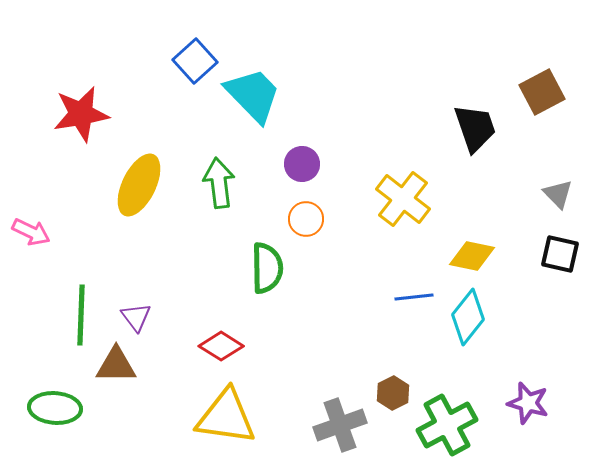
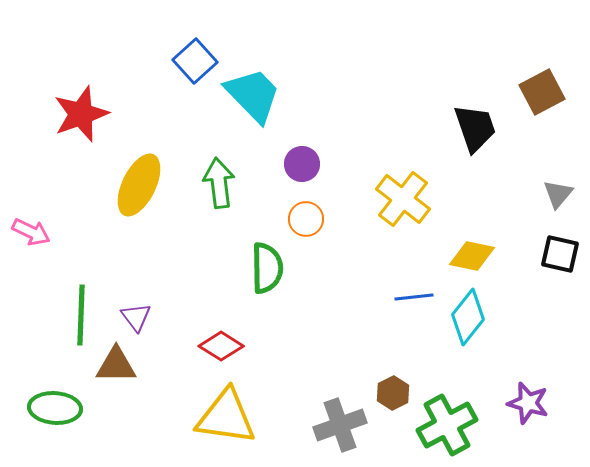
red star: rotated 10 degrees counterclockwise
gray triangle: rotated 24 degrees clockwise
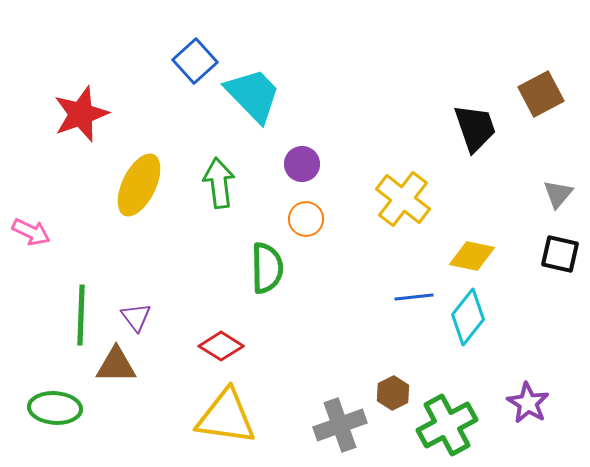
brown square: moved 1 px left, 2 px down
purple star: rotated 15 degrees clockwise
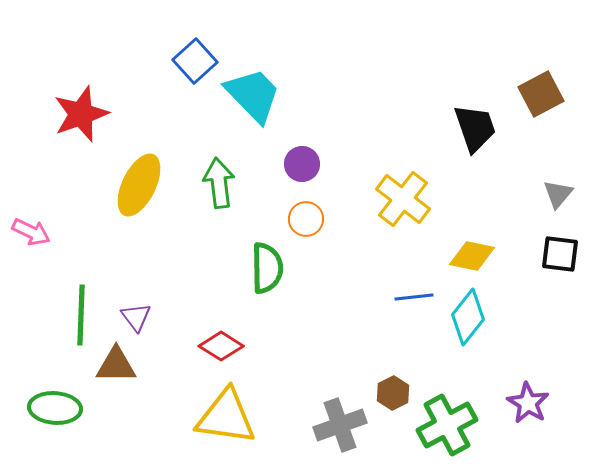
black square: rotated 6 degrees counterclockwise
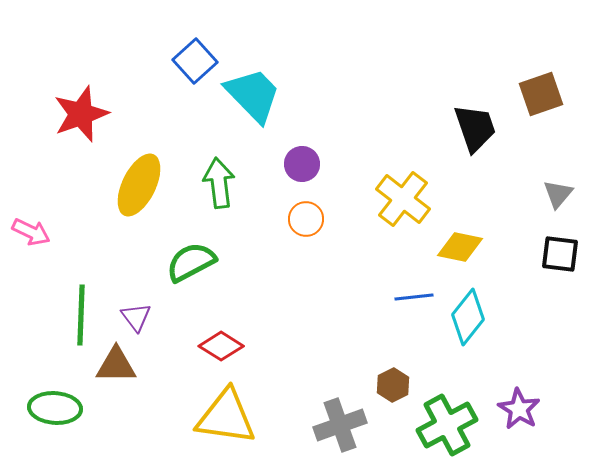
brown square: rotated 9 degrees clockwise
yellow diamond: moved 12 px left, 9 px up
green semicircle: moved 76 px left, 6 px up; rotated 117 degrees counterclockwise
brown hexagon: moved 8 px up
purple star: moved 9 px left, 6 px down
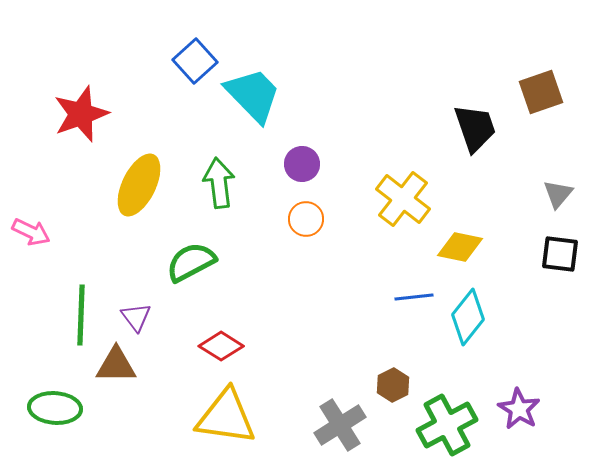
brown square: moved 2 px up
gray cross: rotated 12 degrees counterclockwise
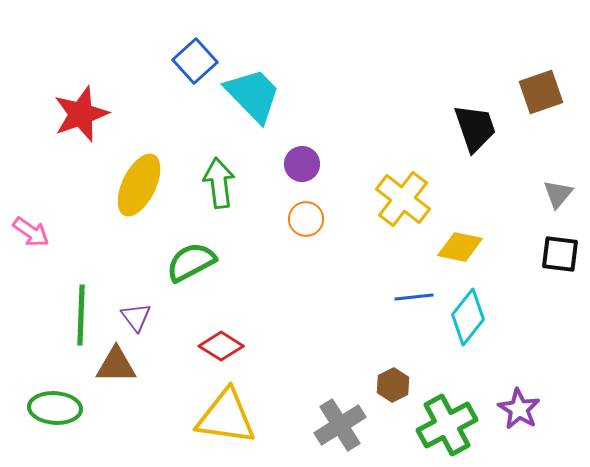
pink arrow: rotated 9 degrees clockwise
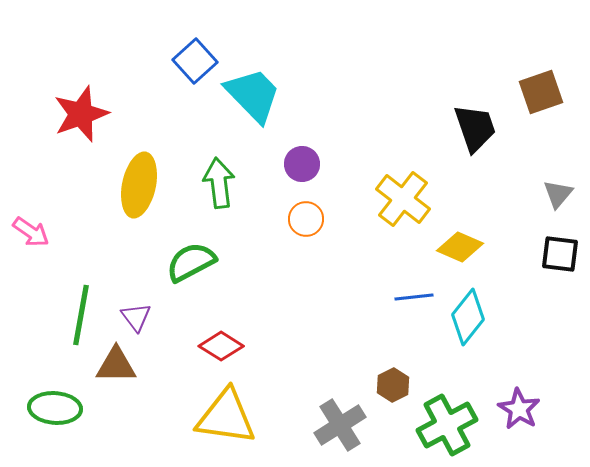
yellow ellipse: rotated 14 degrees counterclockwise
yellow diamond: rotated 12 degrees clockwise
green line: rotated 8 degrees clockwise
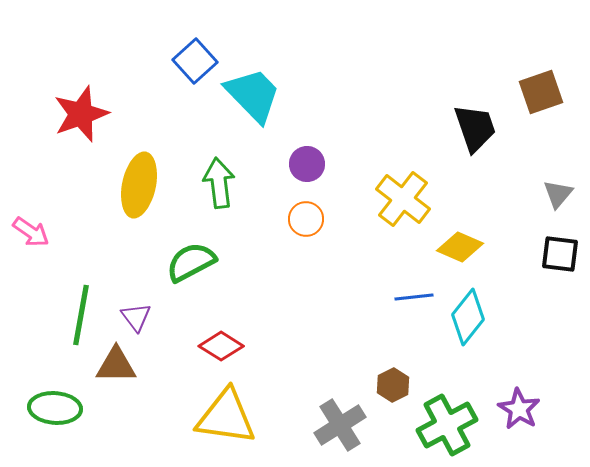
purple circle: moved 5 px right
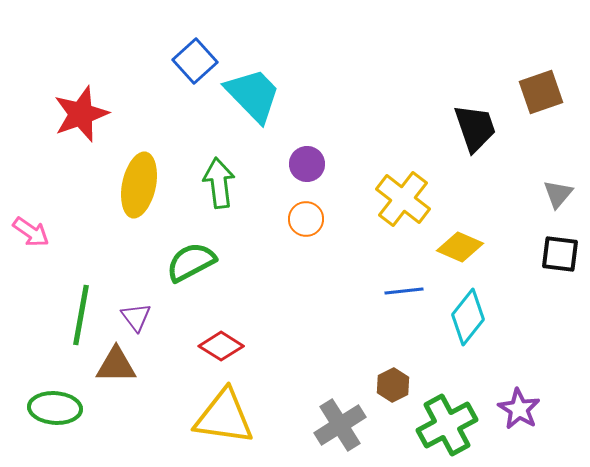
blue line: moved 10 px left, 6 px up
yellow triangle: moved 2 px left
